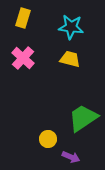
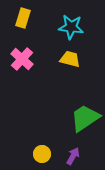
pink cross: moved 1 px left, 1 px down
green trapezoid: moved 2 px right
yellow circle: moved 6 px left, 15 px down
purple arrow: moved 2 px right, 1 px up; rotated 84 degrees counterclockwise
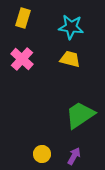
green trapezoid: moved 5 px left, 3 px up
purple arrow: moved 1 px right
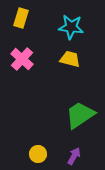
yellow rectangle: moved 2 px left
yellow circle: moved 4 px left
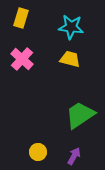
yellow circle: moved 2 px up
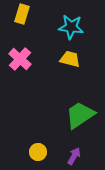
yellow rectangle: moved 1 px right, 4 px up
pink cross: moved 2 px left
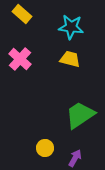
yellow rectangle: rotated 66 degrees counterclockwise
yellow circle: moved 7 px right, 4 px up
purple arrow: moved 1 px right, 2 px down
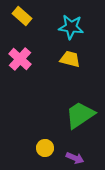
yellow rectangle: moved 2 px down
purple arrow: rotated 84 degrees clockwise
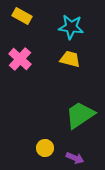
yellow rectangle: rotated 12 degrees counterclockwise
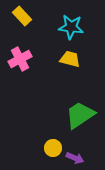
yellow rectangle: rotated 18 degrees clockwise
pink cross: rotated 20 degrees clockwise
yellow circle: moved 8 px right
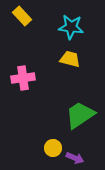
pink cross: moved 3 px right, 19 px down; rotated 20 degrees clockwise
